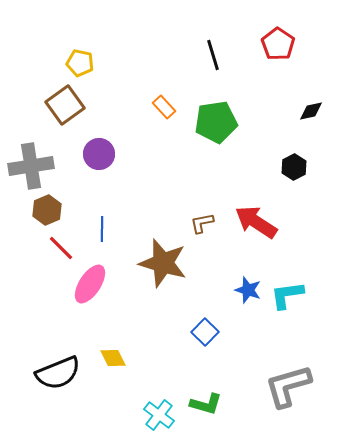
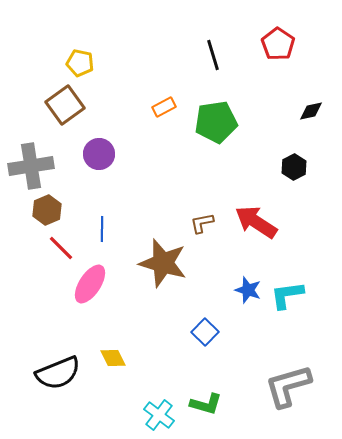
orange rectangle: rotated 75 degrees counterclockwise
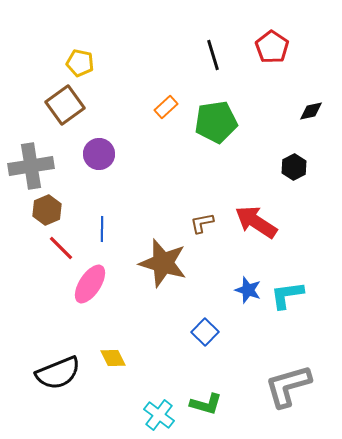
red pentagon: moved 6 px left, 3 px down
orange rectangle: moved 2 px right; rotated 15 degrees counterclockwise
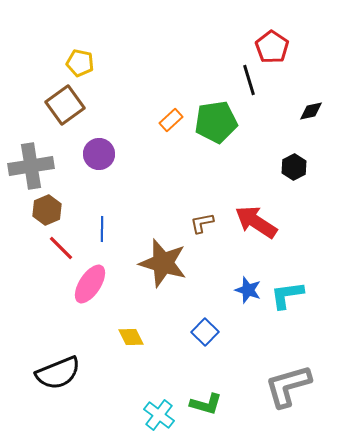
black line: moved 36 px right, 25 px down
orange rectangle: moved 5 px right, 13 px down
yellow diamond: moved 18 px right, 21 px up
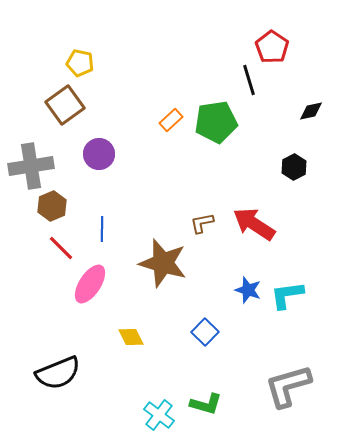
brown hexagon: moved 5 px right, 4 px up
red arrow: moved 2 px left, 2 px down
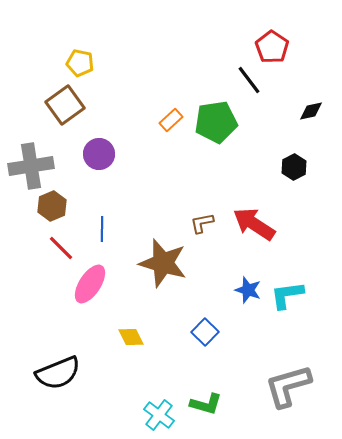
black line: rotated 20 degrees counterclockwise
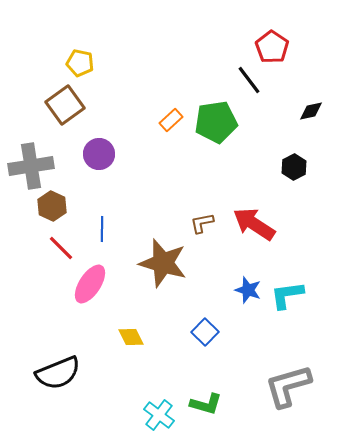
brown hexagon: rotated 12 degrees counterclockwise
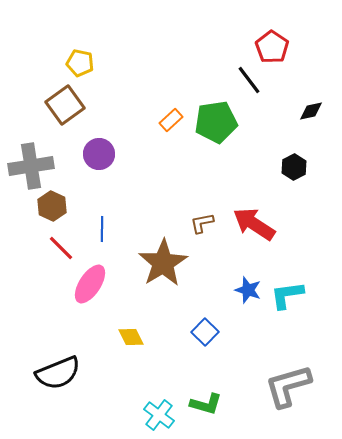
brown star: rotated 24 degrees clockwise
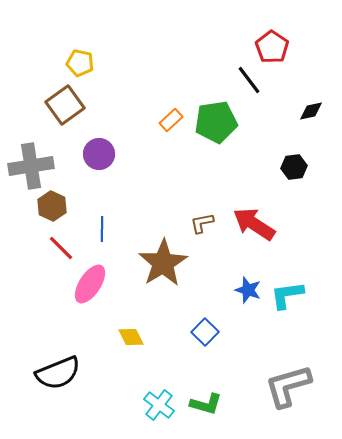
black hexagon: rotated 20 degrees clockwise
cyan cross: moved 10 px up
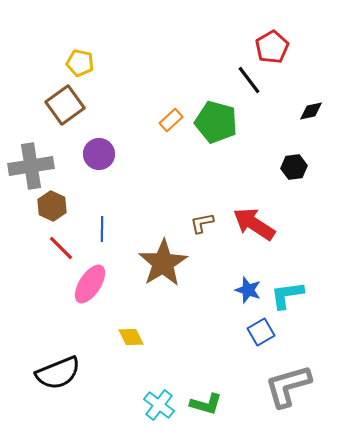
red pentagon: rotated 8 degrees clockwise
green pentagon: rotated 24 degrees clockwise
blue square: moved 56 px right; rotated 16 degrees clockwise
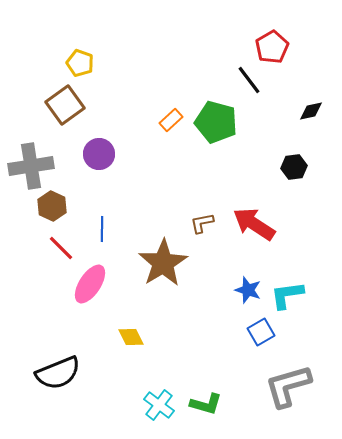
yellow pentagon: rotated 8 degrees clockwise
